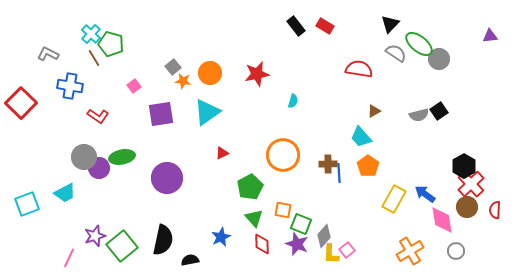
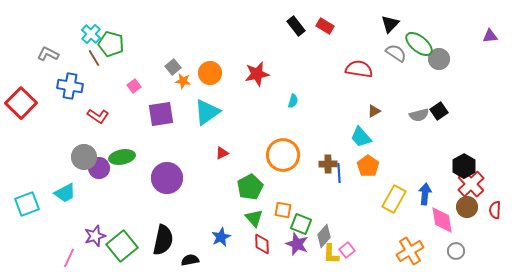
blue arrow at (425, 194): rotated 60 degrees clockwise
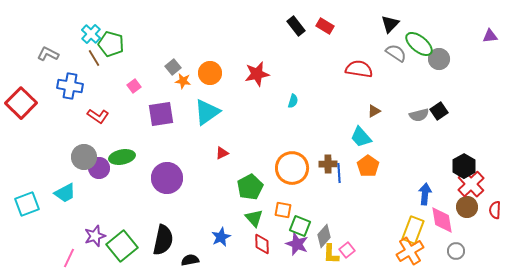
orange circle at (283, 155): moved 9 px right, 13 px down
yellow rectangle at (394, 199): moved 19 px right, 31 px down; rotated 8 degrees counterclockwise
green square at (301, 224): moved 1 px left, 2 px down
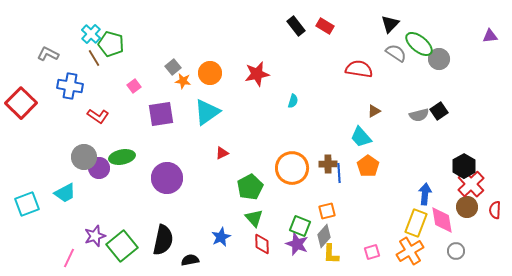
orange square at (283, 210): moved 44 px right, 1 px down; rotated 24 degrees counterclockwise
yellow rectangle at (413, 230): moved 3 px right, 7 px up
pink square at (347, 250): moved 25 px right, 2 px down; rotated 21 degrees clockwise
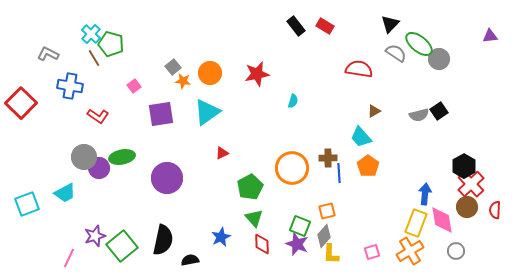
brown cross at (328, 164): moved 6 px up
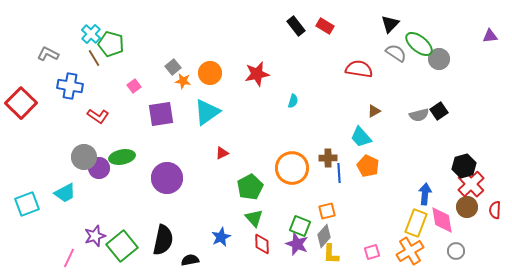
orange pentagon at (368, 166): rotated 10 degrees counterclockwise
black hexagon at (464, 166): rotated 15 degrees clockwise
